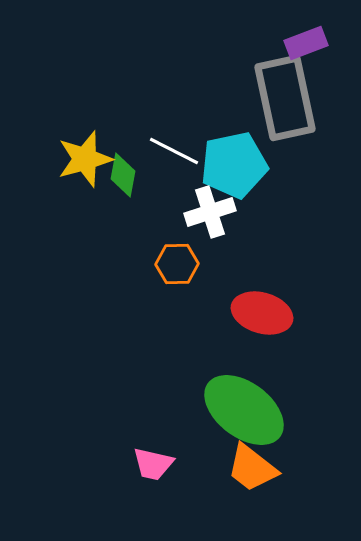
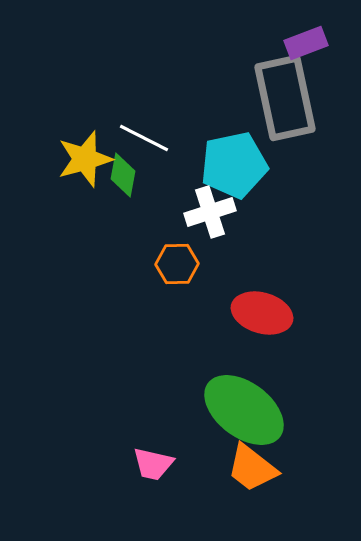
white line: moved 30 px left, 13 px up
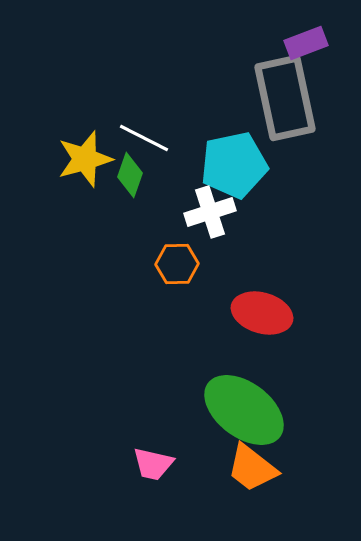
green diamond: moved 7 px right; rotated 9 degrees clockwise
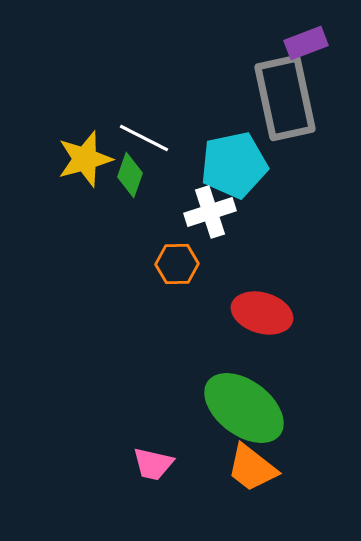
green ellipse: moved 2 px up
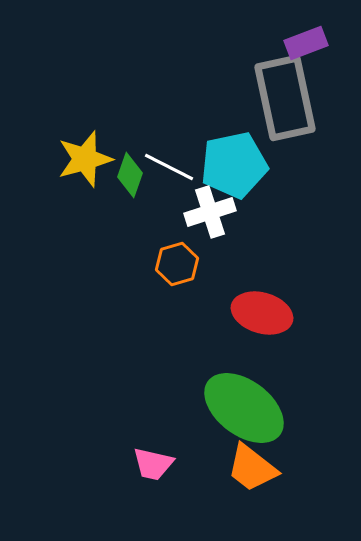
white line: moved 25 px right, 29 px down
orange hexagon: rotated 15 degrees counterclockwise
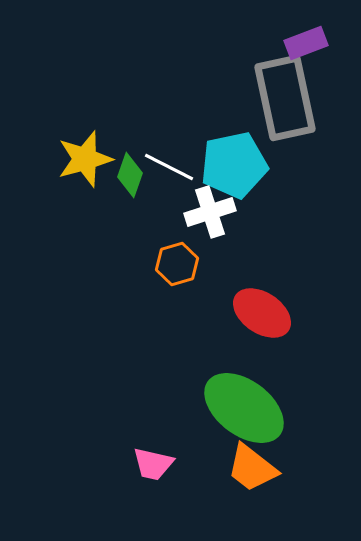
red ellipse: rotated 18 degrees clockwise
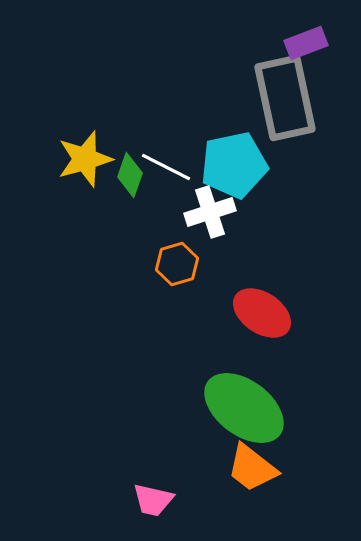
white line: moved 3 px left
pink trapezoid: moved 36 px down
